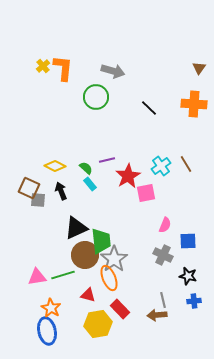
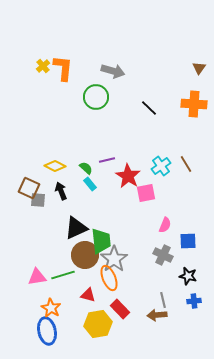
red star: rotated 10 degrees counterclockwise
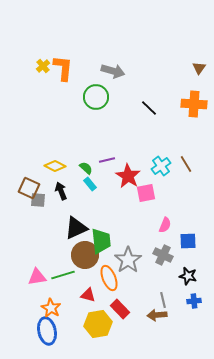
gray star: moved 14 px right, 1 px down
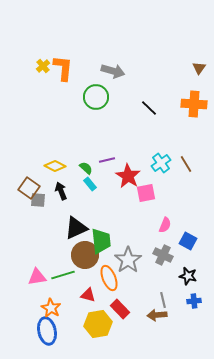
cyan cross: moved 3 px up
brown square: rotated 10 degrees clockwise
blue square: rotated 30 degrees clockwise
